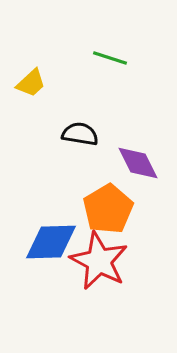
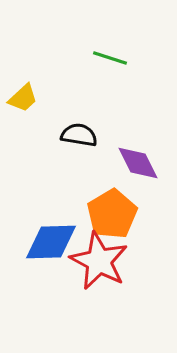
yellow trapezoid: moved 8 px left, 15 px down
black semicircle: moved 1 px left, 1 px down
orange pentagon: moved 4 px right, 5 px down
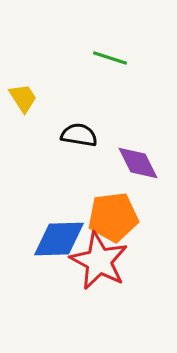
yellow trapezoid: rotated 80 degrees counterclockwise
orange pentagon: moved 1 px right, 3 px down; rotated 24 degrees clockwise
blue diamond: moved 8 px right, 3 px up
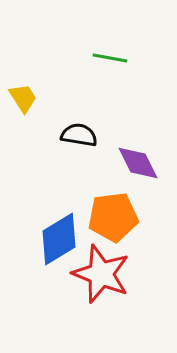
green line: rotated 8 degrees counterclockwise
blue diamond: rotated 30 degrees counterclockwise
red star: moved 2 px right, 13 px down; rotated 6 degrees counterclockwise
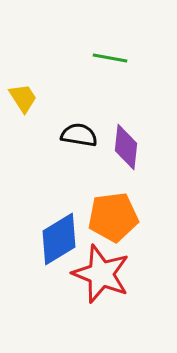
purple diamond: moved 12 px left, 16 px up; rotated 33 degrees clockwise
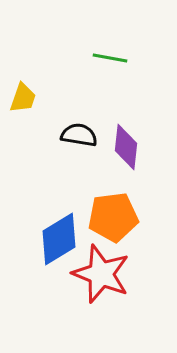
yellow trapezoid: rotated 52 degrees clockwise
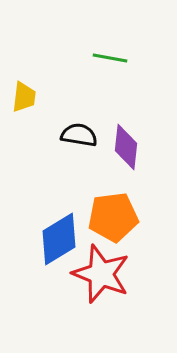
yellow trapezoid: moved 1 px right, 1 px up; rotated 12 degrees counterclockwise
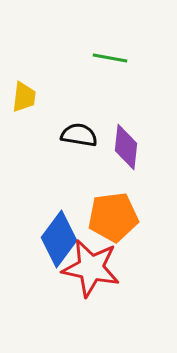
blue diamond: rotated 22 degrees counterclockwise
red star: moved 10 px left, 6 px up; rotated 10 degrees counterclockwise
